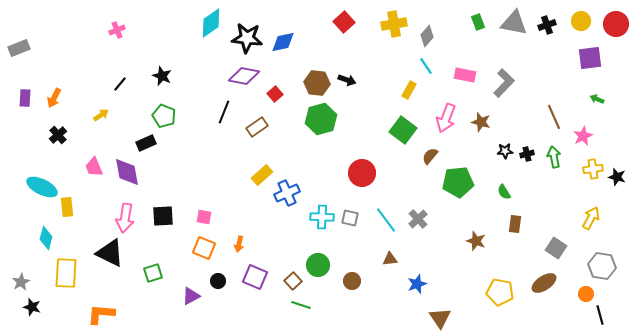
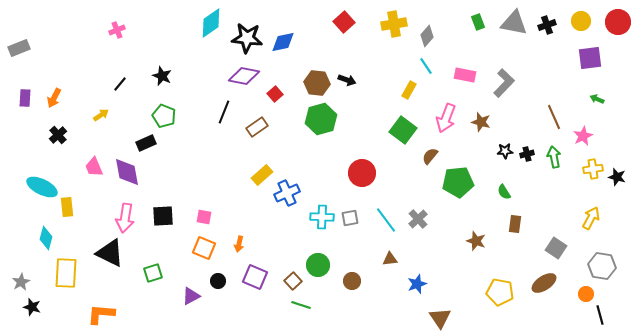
red circle at (616, 24): moved 2 px right, 2 px up
gray square at (350, 218): rotated 24 degrees counterclockwise
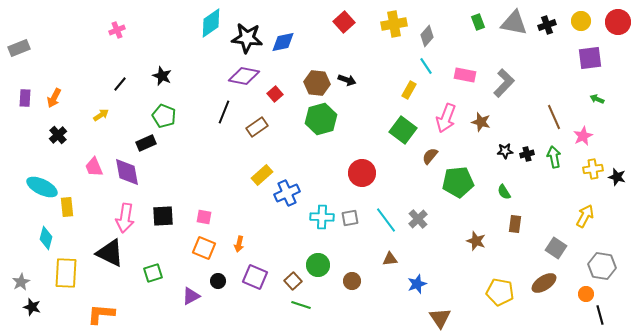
yellow arrow at (591, 218): moved 6 px left, 2 px up
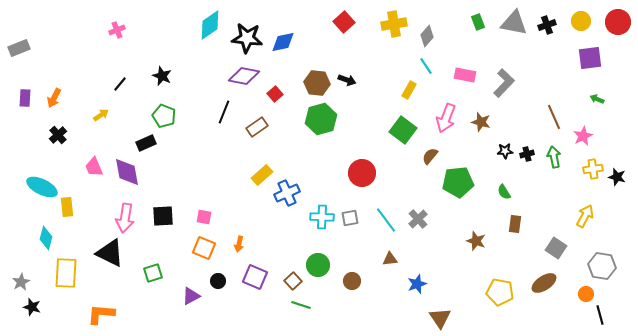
cyan diamond at (211, 23): moved 1 px left, 2 px down
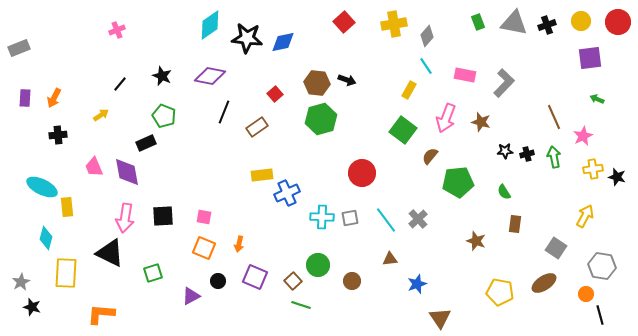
purple diamond at (244, 76): moved 34 px left
black cross at (58, 135): rotated 36 degrees clockwise
yellow rectangle at (262, 175): rotated 35 degrees clockwise
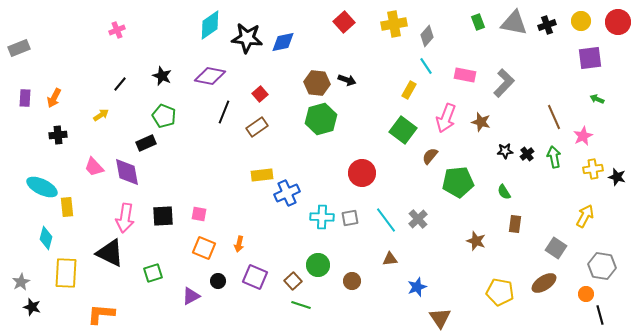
red square at (275, 94): moved 15 px left
black cross at (527, 154): rotated 24 degrees counterclockwise
pink trapezoid at (94, 167): rotated 20 degrees counterclockwise
pink square at (204, 217): moved 5 px left, 3 px up
blue star at (417, 284): moved 3 px down
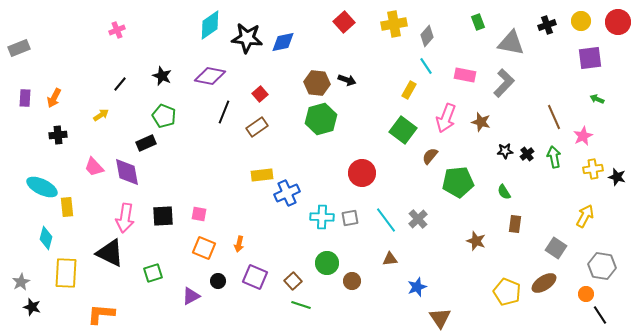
gray triangle at (514, 23): moved 3 px left, 20 px down
green circle at (318, 265): moved 9 px right, 2 px up
yellow pentagon at (500, 292): moved 7 px right; rotated 12 degrees clockwise
black line at (600, 315): rotated 18 degrees counterclockwise
